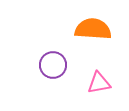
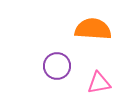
purple circle: moved 4 px right, 1 px down
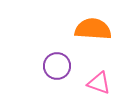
pink triangle: rotated 30 degrees clockwise
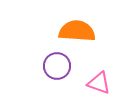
orange semicircle: moved 16 px left, 2 px down
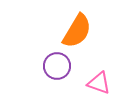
orange semicircle: rotated 117 degrees clockwise
